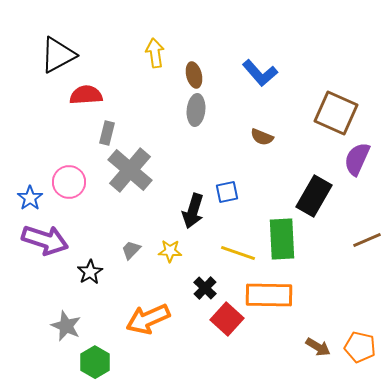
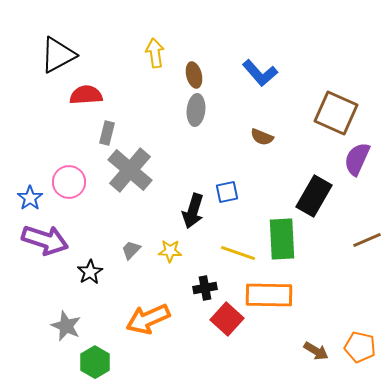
black cross: rotated 35 degrees clockwise
brown arrow: moved 2 px left, 4 px down
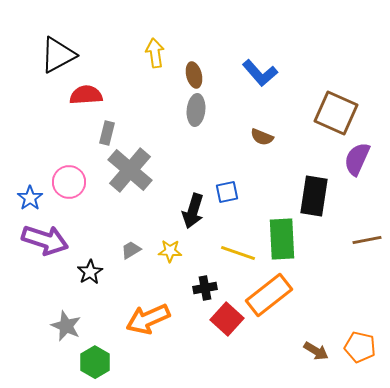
black rectangle: rotated 21 degrees counterclockwise
brown line: rotated 12 degrees clockwise
gray trapezoid: rotated 15 degrees clockwise
orange rectangle: rotated 39 degrees counterclockwise
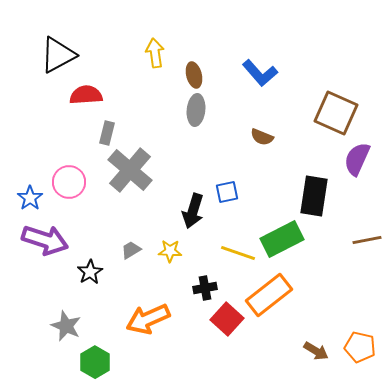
green rectangle: rotated 66 degrees clockwise
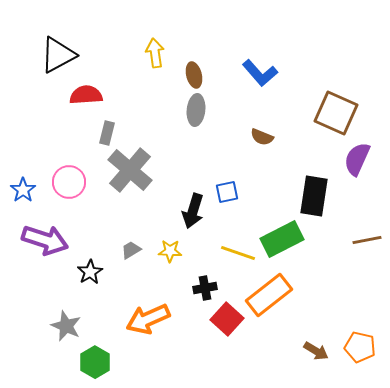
blue star: moved 7 px left, 8 px up
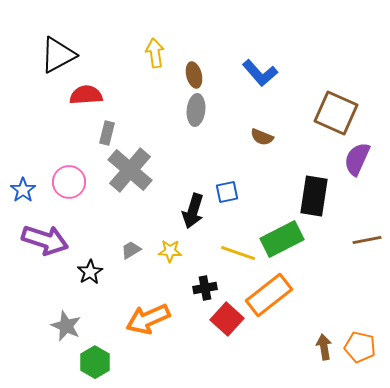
brown arrow: moved 8 px right, 4 px up; rotated 130 degrees counterclockwise
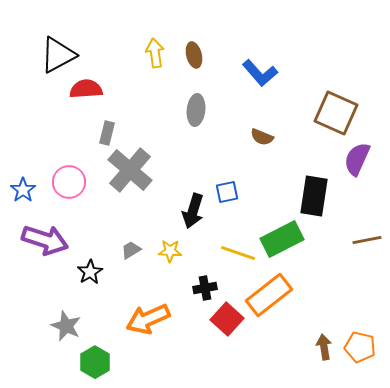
brown ellipse: moved 20 px up
red semicircle: moved 6 px up
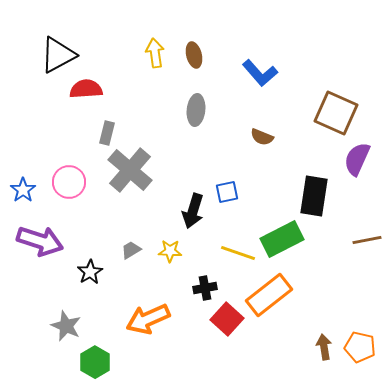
purple arrow: moved 5 px left, 1 px down
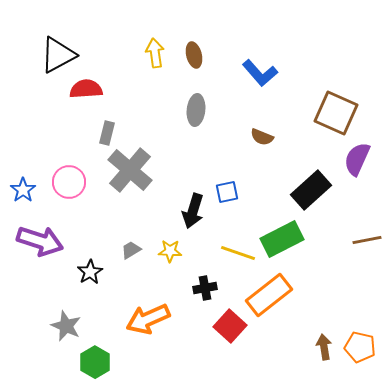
black rectangle: moved 3 px left, 6 px up; rotated 39 degrees clockwise
red square: moved 3 px right, 7 px down
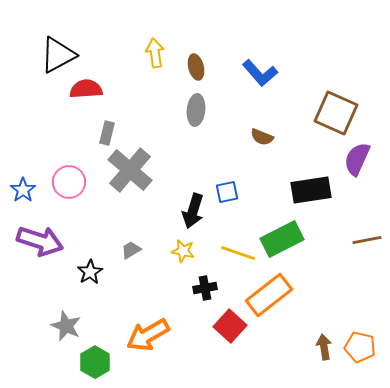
brown ellipse: moved 2 px right, 12 px down
black rectangle: rotated 33 degrees clockwise
yellow star: moved 13 px right; rotated 10 degrees clockwise
orange arrow: moved 16 px down; rotated 6 degrees counterclockwise
